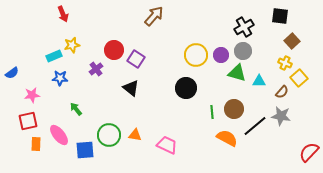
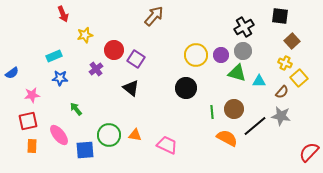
yellow star: moved 13 px right, 10 px up
orange rectangle: moved 4 px left, 2 px down
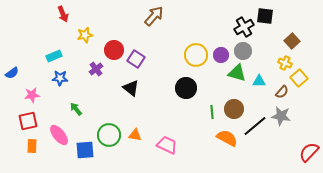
black square: moved 15 px left
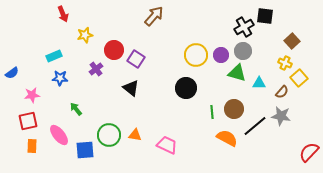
cyan triangle: moved 2 px down
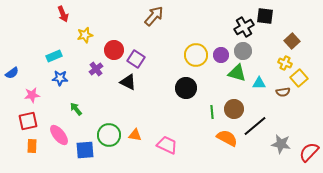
black triangle: moved 3 px left, 6 px up; rotated 12 degrees counterclockwise
brown semicircle: moved 1 px right; rotated 40 degrees clockwise
gray star: moved 28 px down
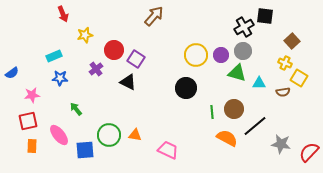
yellow square: rotated 18 degrees counterclockwise
pink trapezoid: moved 1 px right, 5 px down
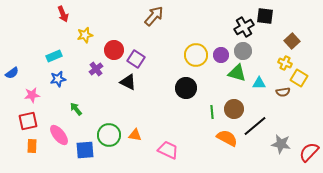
blue star: moved 2 px left, 1 px down; rotated 14 degrees counterclockwise
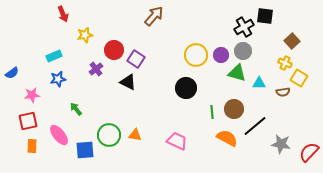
pink trapezoid: moved 9 px right, 9 px up
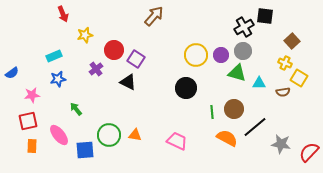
black line: moved 1 px down
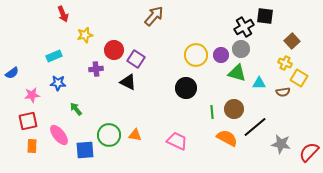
gray circle: moved 2 px left, 2 px up
purple cross: rotated 32 degrees clockwise
blue star: moved 4 px down; rotated 14 degrees clockwise
